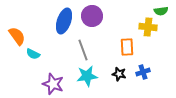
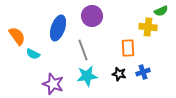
green semicircle: rotated 16 degrees counterclockwise
blue ellipse: moved 6 px left, 7 px down
orange rectangle: moved 1 px right, 1 px down
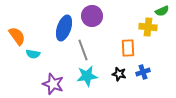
green semicircle: moved 1 px right
blue ellipse: moved 6 px right
cyan semicircle: rotated 16 degrees counterclockwise
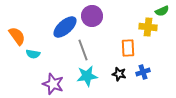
blue ellipse: moved 1 px right, 1 px up; rotated 30 degrees clockwise
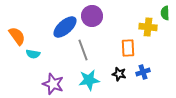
green semicircle: moved 3 px right, 2 px down; rotated 112 degrees clockwise
cyan star: moved 2 px right, 4 px down
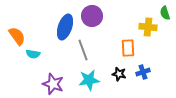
green semicircle: rotated 16 degrees counterclockwise
blue ellipse: rotated 30 degrees counterclockwise
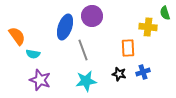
cyan star: moved 3 px left, 1 px down
purple star: moved 13 px left, 4 px up
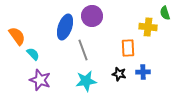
cyan semicircle: rotated 144 degrees counterclockwise
blue cross: rotated 16 degrees clockwise
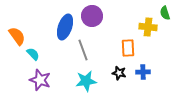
black star: moved 1 px up
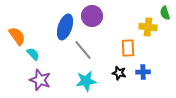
gray line: rotated 20 degrees counterclockwise
